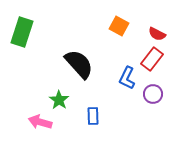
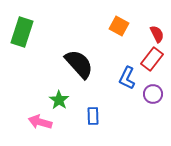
red semicircle: rotated 144 degrees counterclockwise
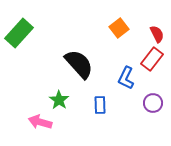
orange square: moved 2 px down; rotated 24 degrees clockwise
green rectangle: moved 3 px left, 1 px down; rotated 24 degrees clockwise
blue L-shape: moved 1 px left
purple circle: moved 9 px down
blue rectangle: moved 7 px right, 11 px up
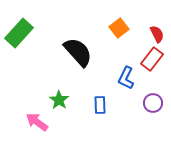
black semicircle: moved 1 px left, 12 px up
pink arrow: moved 3 px left; rotated 20 degrees clockwise
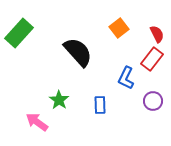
purple circle: moved 2 px up
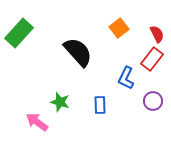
green star: moved 1 px right, 2 px down; rotated 18 degrees counterclockwise
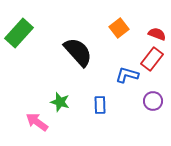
red semicircle: rotated 42 degrees counterclockwise
blue L-shape: moved 1 px right, 3 px up; rotated 80 degrees clockwise
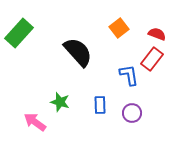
blue L-shape: moved 2 px right; rotated 65 degrees clockwise
purple circle: moved 21 px left, 12 px down
pink arrow: moved 2 px left
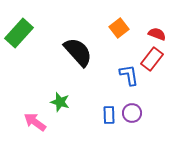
blue rectangle: moved 9 px right, 10 px down
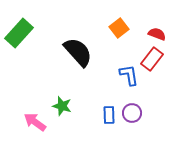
green star: moved 2 px right, 4 px down
